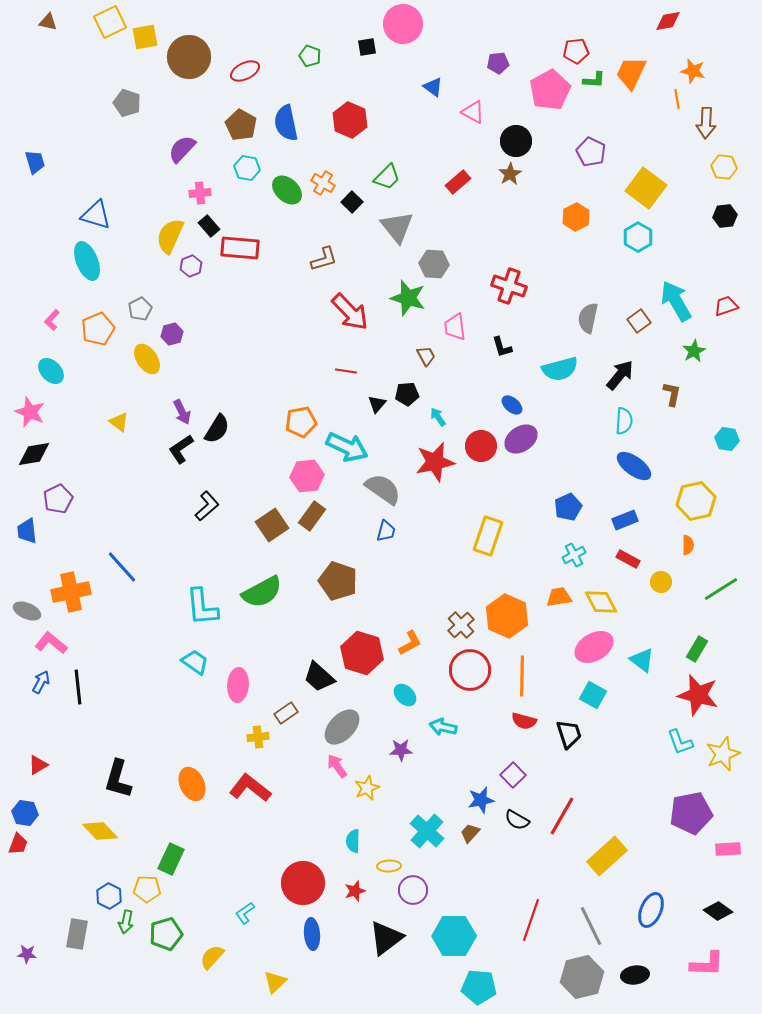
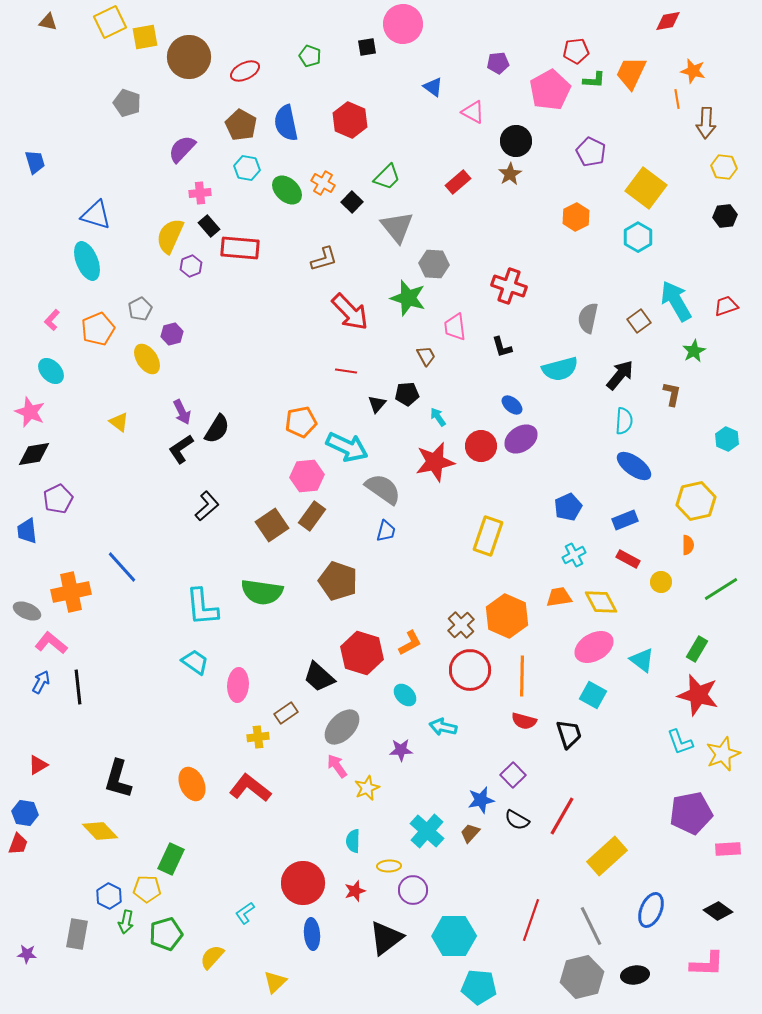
cyan hexagon at (727, 439): rotated 15 degrees clockwise
green semicircle at (262, 592): rotated 36 degrees clockwise
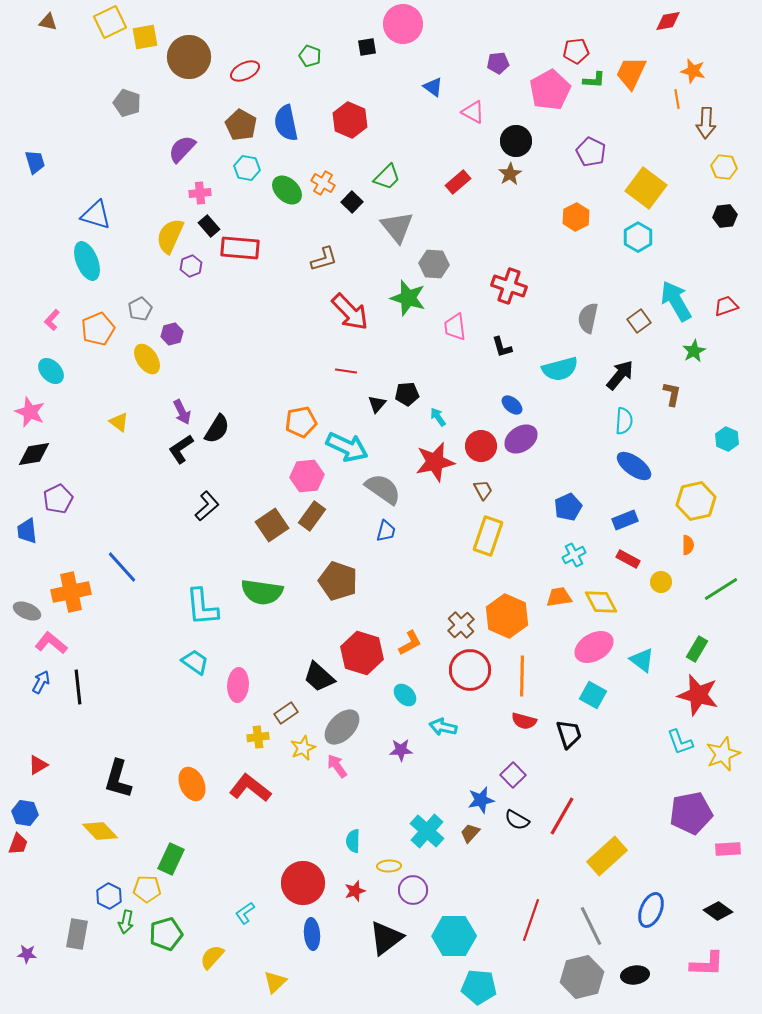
brown trapezoid at (426, 356): moved 57 px right, 134 px down
yellow star at (367, 788): moved 64 px left, 40 px up
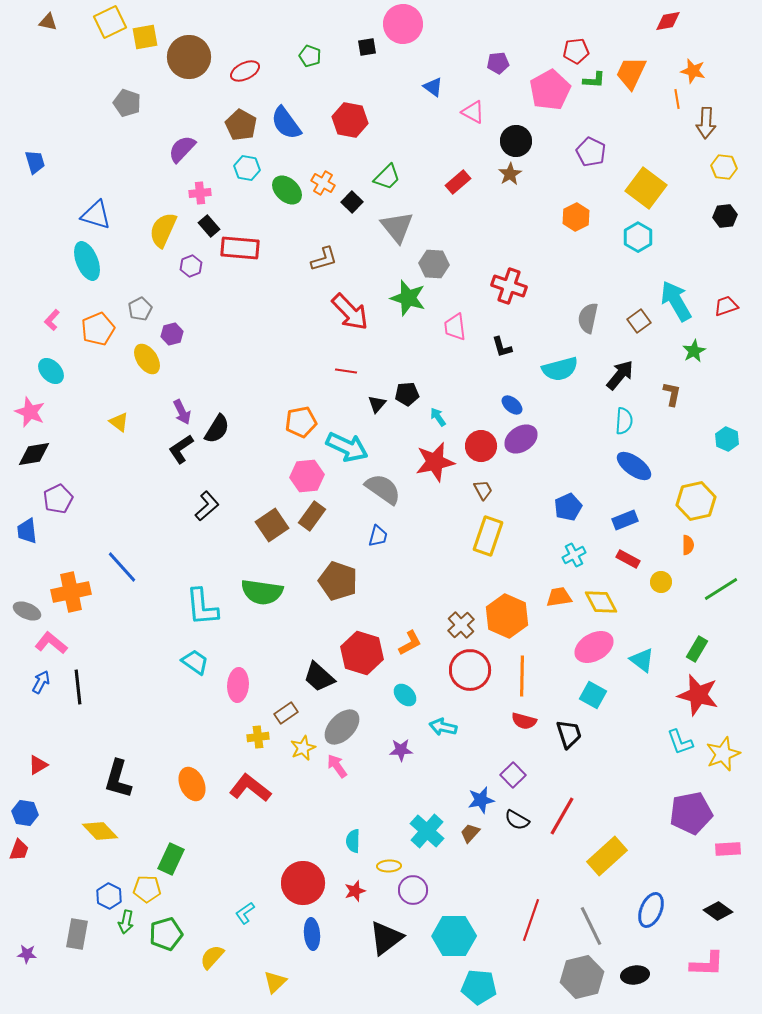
red hexagon at (350, 120): rotated 12 degrees counterclockwise
blue semicircle at (286, 123): rotated 24 degrees counterclockwise
yellow semicircle at (170, 236): moved 7 px left, 6 px up
blue trapezoid at (386, 531): moved 8 px left, 5 px down
red trapezoid at (18, 844): moved 1 px right, 6 px down
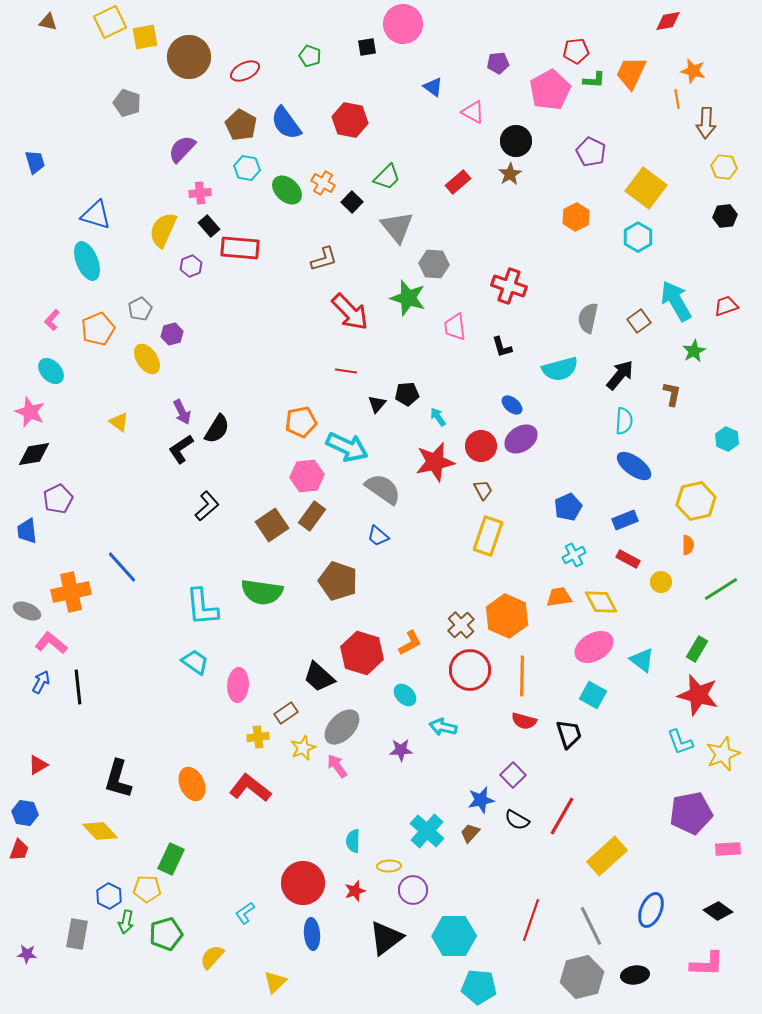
blue trapezoid at (378, 536): rotated 115 degrees clockwise
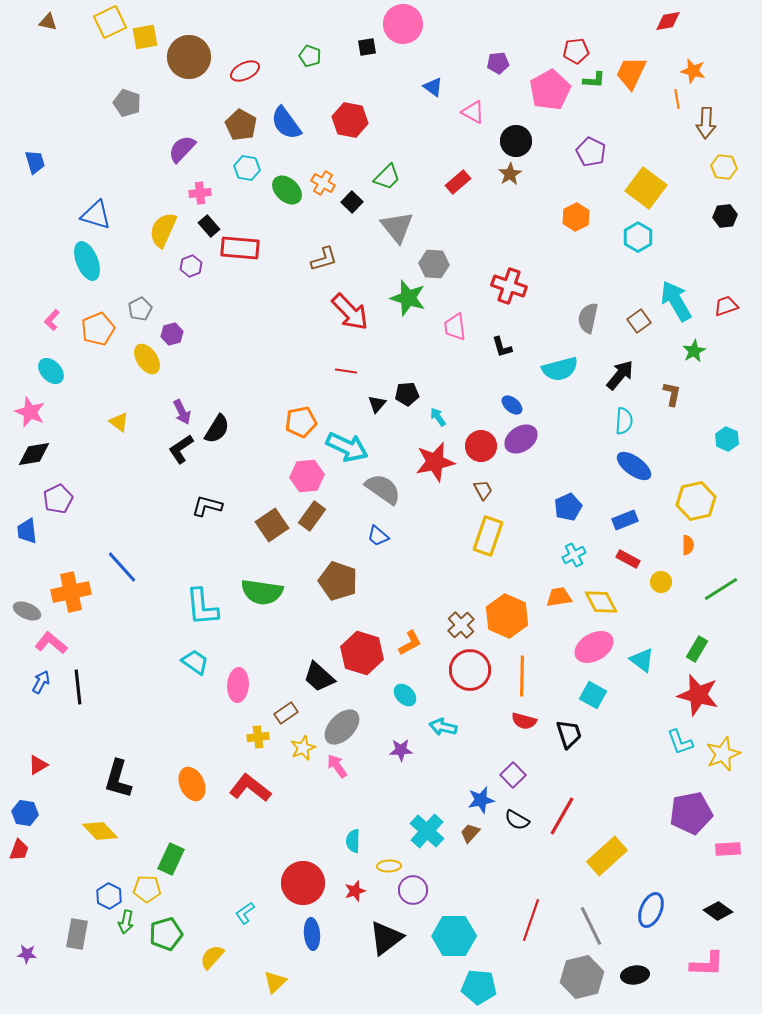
black L-shape at (207, 506): rotated 124 degrees counterclockwise
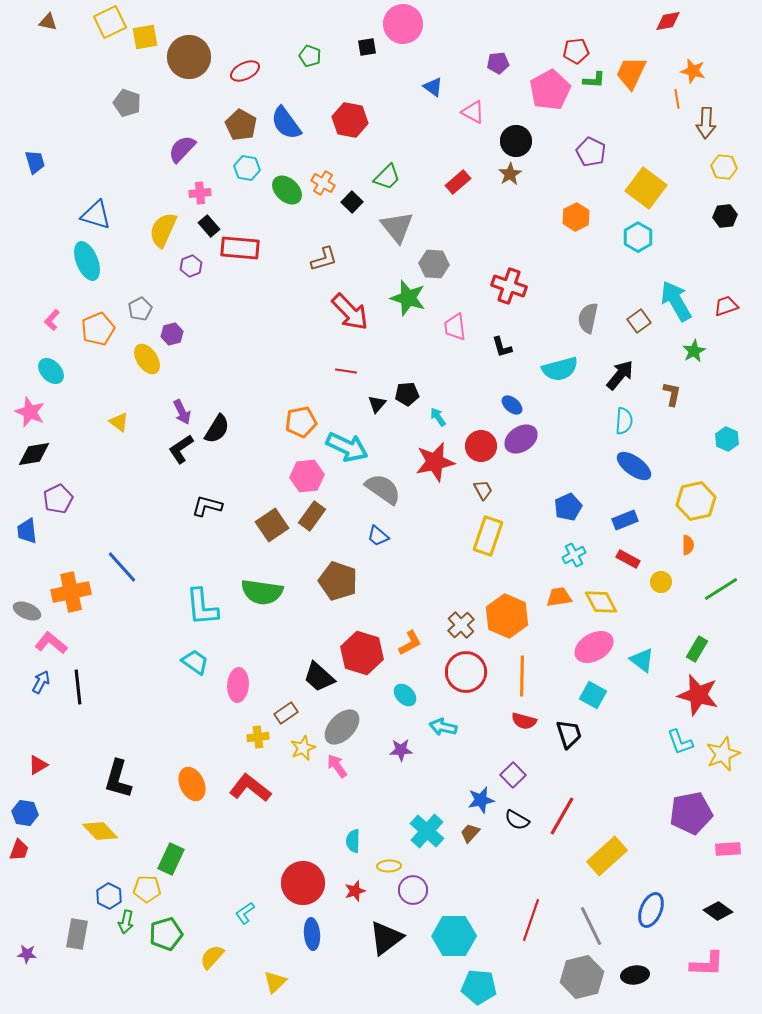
red circle at (470, 670): moved 4 px left, 2 px down
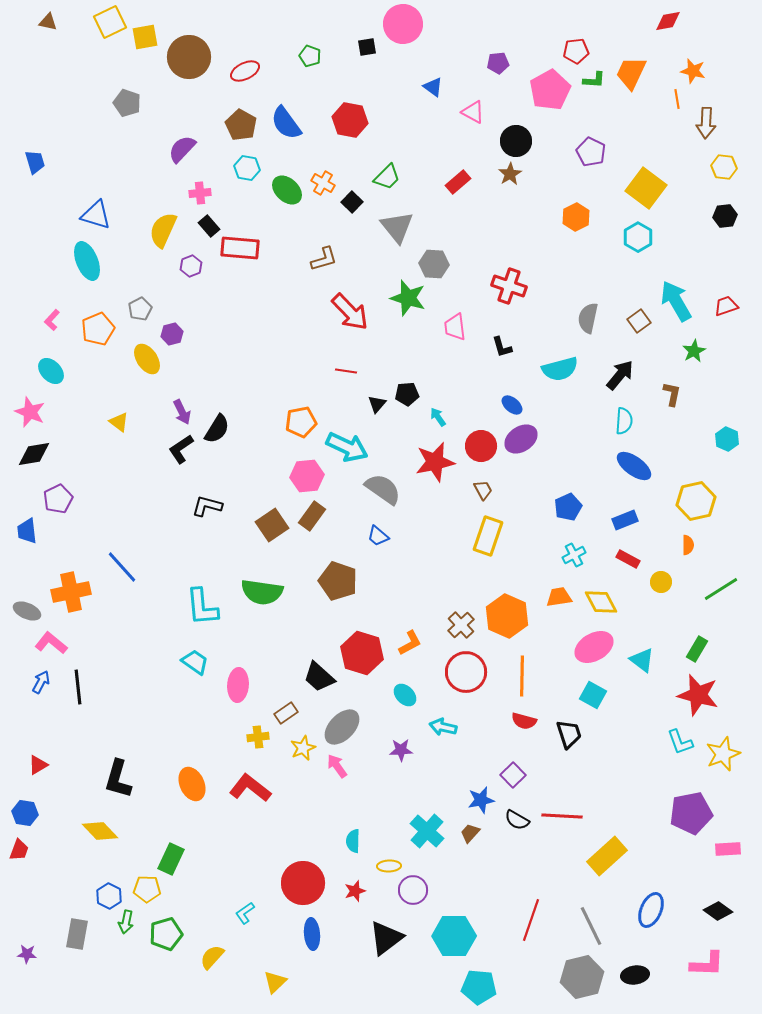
red line at (562, 816): rotated 63 degrees clockwise
